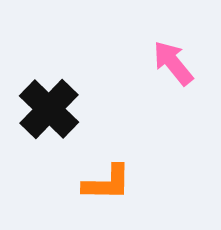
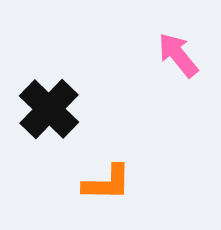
pink arrow: moved 5 px right, 8 px up
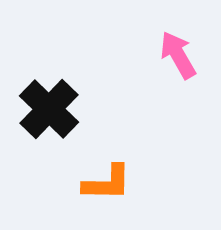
pink arrow: rotated 9 degrees clockwise
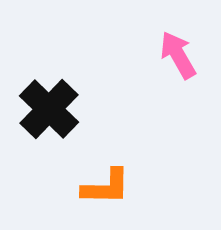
orange L-shape: moved 1 px left, 4 px down
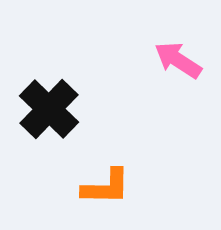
pink arrow: moved 5 px down; rotated 27 degrees counterclockwise
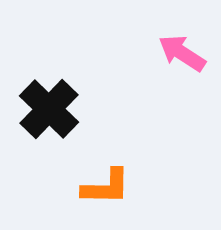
pink arrow: moved 4 px right, 7 px up
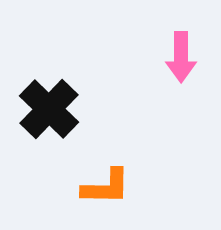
pink arrow: moved 1 px left, 4 px down; rotated 123 degrees counterclockwise
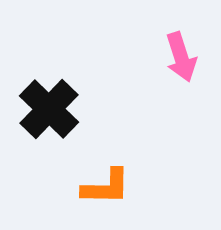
pink arrow: rotated 18 degrees counterclockwise
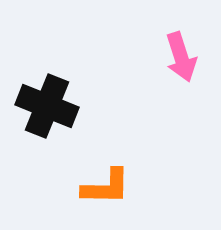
black cross: moved 2 px left, 3 px up; rotated 22 degrees counterclockwise
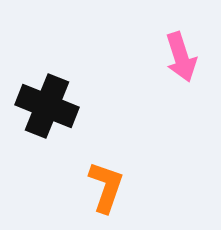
orange L-shape: rotated 72 degrees counterclockwise
